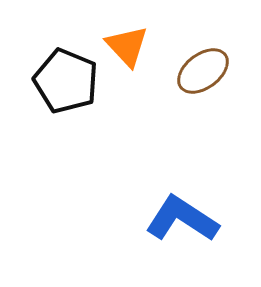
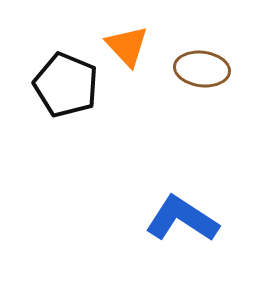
brown ellipse: moved 1 px left, 2 px up; rotated 44 degrees clockwise
black pentagon: moved 4 px down
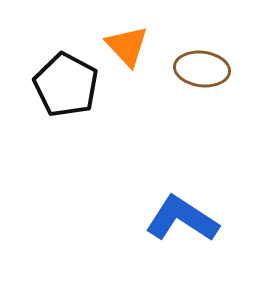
black pentagon: rotated 6 degrees clockwise
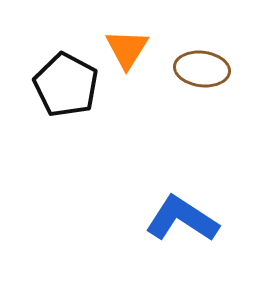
orange triangle: moved 3 px down; rotated 15 degrees clockwise
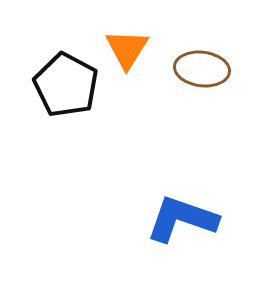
blue L-shape: rotated 14 degrees counterclockwise
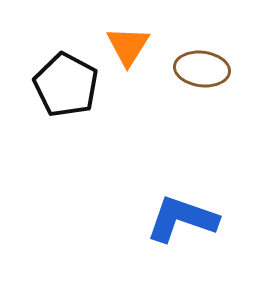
orange triangle: moved 1 px right, 3 px up
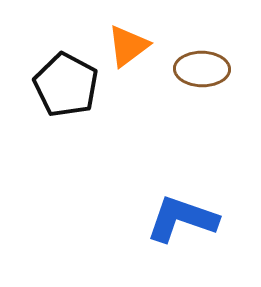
orange triangle: rotated 21 degrees clockwise
brown ellipse: rotated 6 degrees counterclockwise
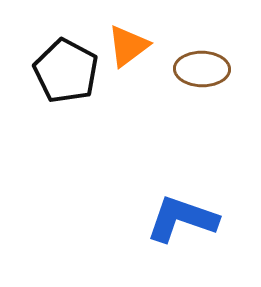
black pentagon: moved 14 px up
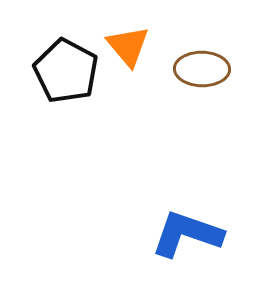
orange triangle: rotated 33 degrees counterclockwise
blue L-shape: moved 5 px right, 15 px down
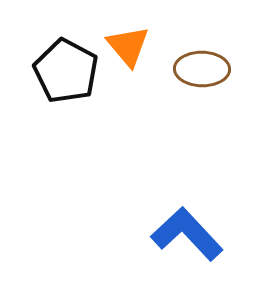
blue L-shape: rotated 28 degrees clockwise
